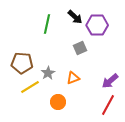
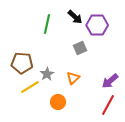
gray star: moved 1 px left, 1 px down
orange triangle: rotated 24 degrees counterclockwise
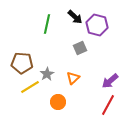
purple hexagon: rotated 15 degrees clockwise
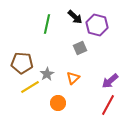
orange circle: moved 1 px down
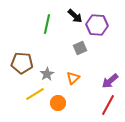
black arrow: moved 1 px up
purple hexagon: rotated 10 degrees counterclockwise
yellow line: moved 5 px right, 7 px down
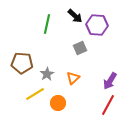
purple arrow: rotated 18 degrees counterclockwise
